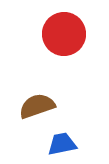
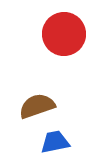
blue trapezoid: moved 7 px left, 2 px up
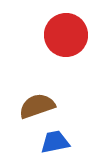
red circle: moved 2 px right, 1 px down
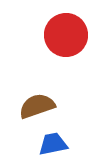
blue trapezoid: moved 2 px left, 2 px down
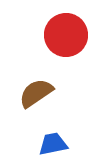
brown semicircle: moved 1 px left, 13 px up; rotated 15 degrees counterclockwise
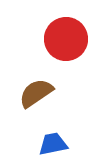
red circle: moved 4 px down
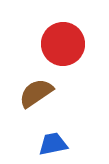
red circle: moved 3 px left, 5 px down
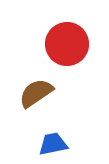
red circle: moved 4 px right
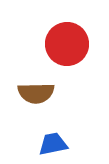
brown semicircle: rotated 147 degrees counterclockwise
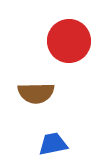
red circle: moved 2 px right, 3 px up
